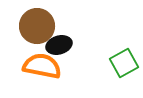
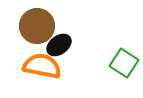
black ellipse: rotated 20 degrees counterclockwise
green square: rotated 28 degrees counterclockwise
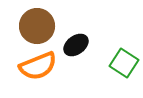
black ellipse: moved 17 px right
orange semicircle: moved 4 px left; rotated 147 degrees clockwise
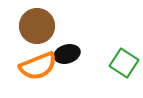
black ellipse: moved 9 px left, 9 px down; rotated 20 degrees clockwise
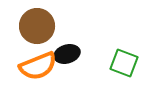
green square: rotated 12 degrees counterclockwise
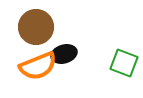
brown circle: moved 1 px left, 1 px down
black ellipse: moved 3 px left
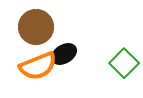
black ellipse: rotated 15 degrees counterclockwise
green square: rotated 24 degrees clockwise
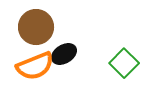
orange semicircle: moved 3 px left
